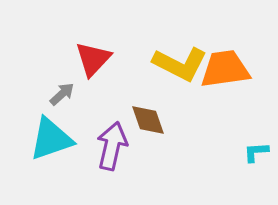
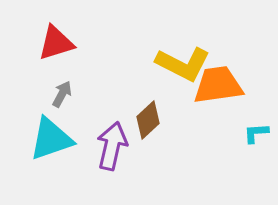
red triangle: moved 37 px left, 16 px up; rotated 30 degrees clockwise
yellow L-shape: moved 3 px right
orange trapezoid: moved 7 px left, 16 px down
gray arrow: rotated 20 degrees counterclockwise
brown diamond: rotated 66 degrees clockwise
cyan L-shape: moved 19 px up
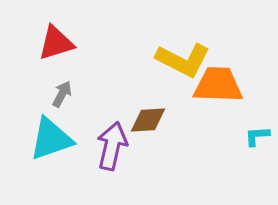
yellow L-shape: moved 4 px up
orange trapezoid: rotated 10 degrees clockwise
brown diamond: rotated 39 degrees clockwise
cyan L-shape: moved 1 px right, 3 px down
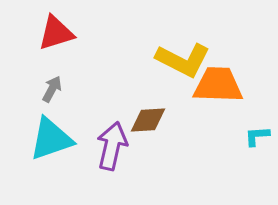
red triangle: moved 10 px up
gray arrow: moved 10 px left, 5 px up
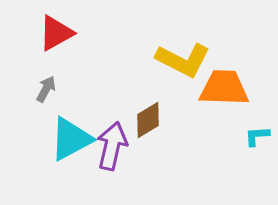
red triangle: rotated 12 degrees counterclockwise
orange trapezoid: moved 6 px right, 3 px down
gray arrow: moved 6 px left
brown diamond: rotated 27 degrees counterclockwise
cyan triangle: moved 20 px right; rotated 9 degrees counterclockwise
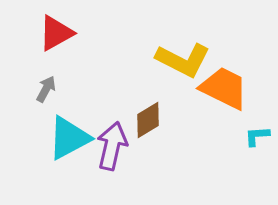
orange trapezoid: rotated 24 degrees clockwise
cyan triangle: moved 2 px left, 1 px up
